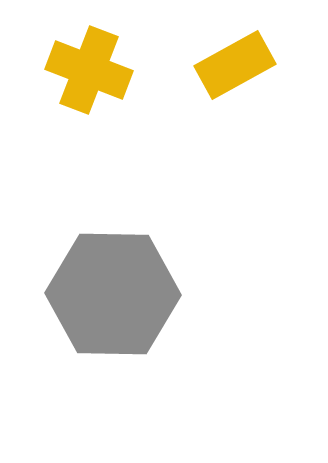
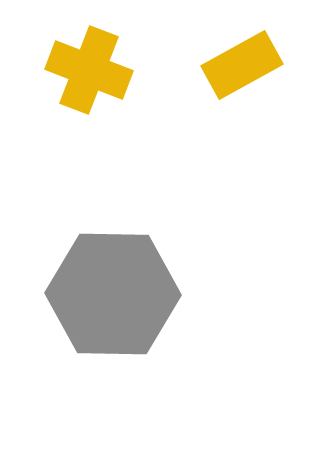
yellow rectangle: moved 7 px right
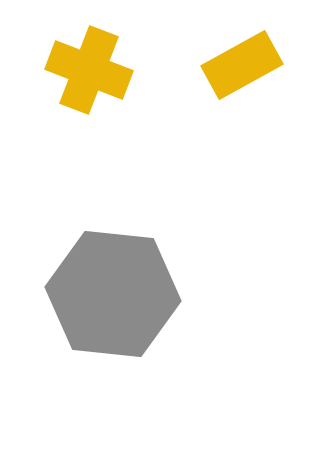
gray hexagon: rotated 5 degrees clockwise
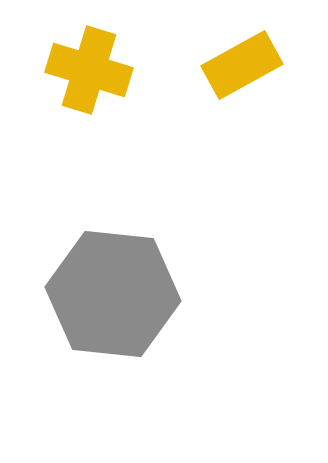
yellow cross: rotated 4 degrees counterclockwise
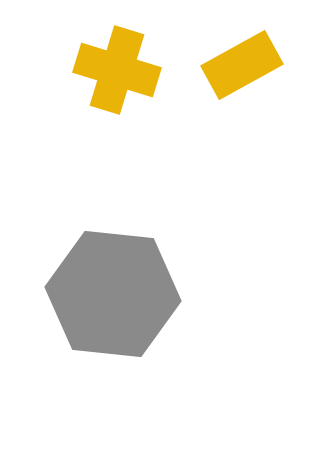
yellow cross: moved 28 px right
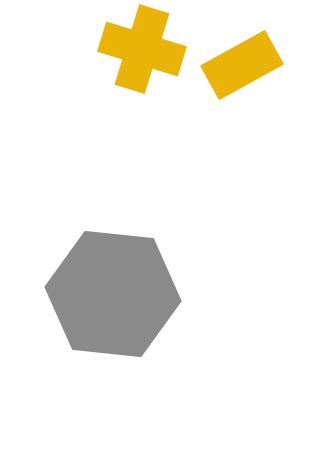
yellow cross: moved 25 px right, 21 px up
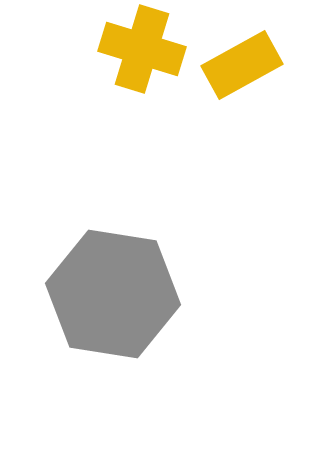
gray hexagon: rotated 3 degrees clockwise
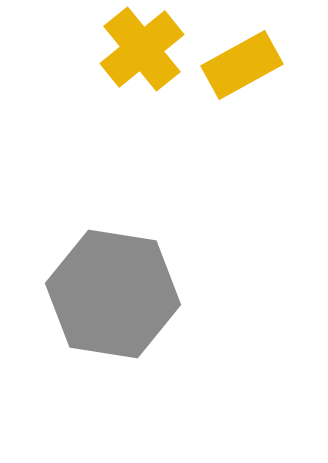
yellow cross: rotated 34 degrees clockwise
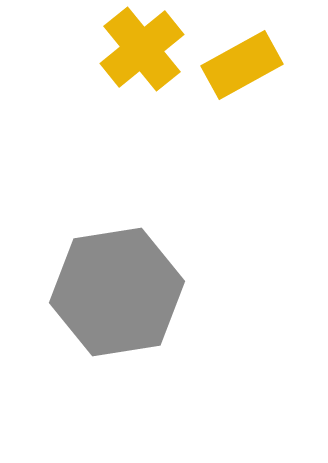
gray hexagon: moved 4 px right, 2 px up; rotated 18 degrees counterclockwise
